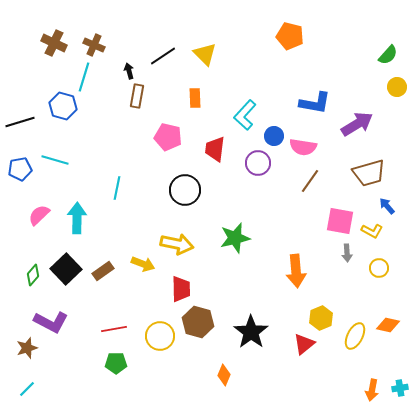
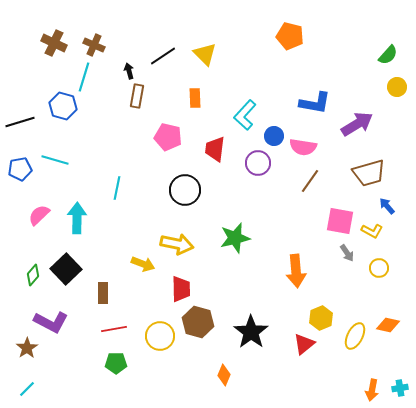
gray arrow at (347, 253): rotated 30 degrees counterclockwise
brown rectangle at (103, 271): moved 22 px down; rotated 55 degrees counterclockwise
brown star at (27, 348): rotated 15 degrees counterclockwise
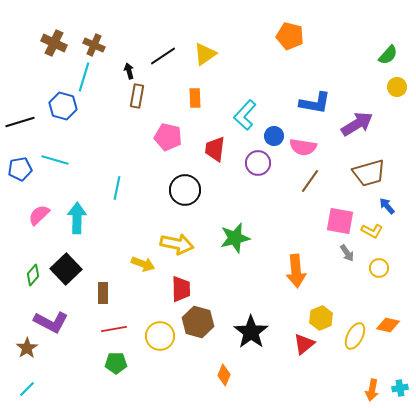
yellow triangle at (205, 54): rotated 40 degrees clockwise
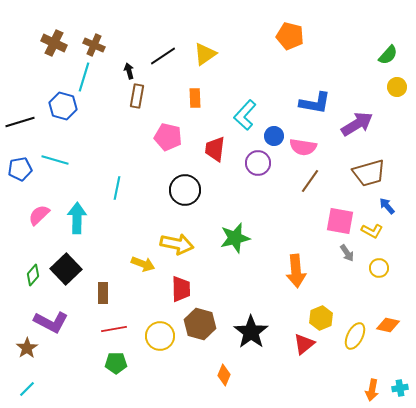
brown hexagon at (198, 322): moved 2 px right, 2 px down
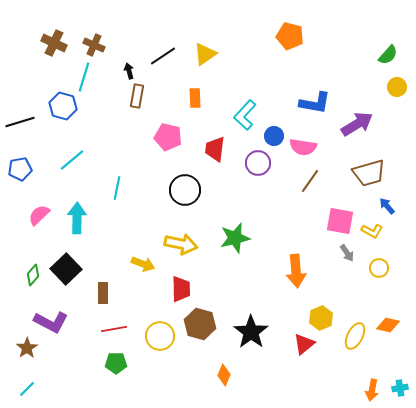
cyan line at (55, 160): moved 17 px right; rotated 56 degrees counterclockwise
yellow arrow at (177, 244): moved 4 px right
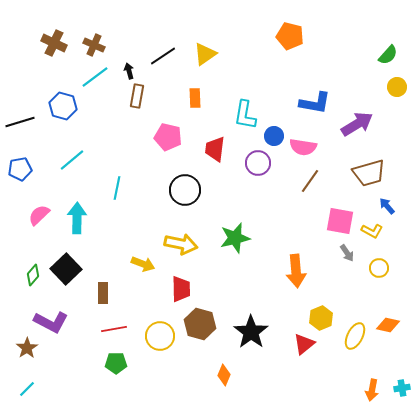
cyan line at (84, 77): moved 11 px right; rotated 36 degrees clockwise
cyan L-shape at (245, 115): rotated 32 degrees counterclockwise
cyan cross at (400, 388): moved 2 px right
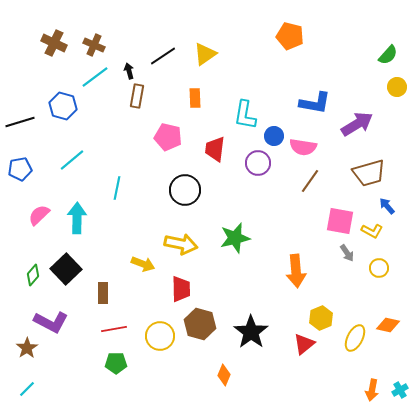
yellow ellipse at (355, 336): moved 2 px down
cyan cross at (402, 388): moved 2 px left, 2 px down; rotated 21 degrees counterclockwise
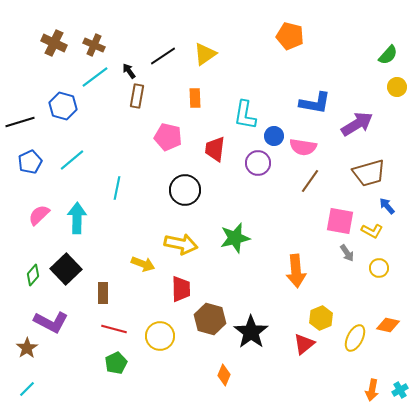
black arrow at (129, 71): rotated 21 degrees counterclockwise
blue pentagon at (20, 169): moved 10 px right, 7 px up; rotated 15 degrees counterclockwise
brown hexagon at (200, 324): moved 10 px right, 5 px up
red line at (114, 329): rotated 25 degrees clockwise
green pentagon at (116, 363): rotated 25 degrees counterclockwise
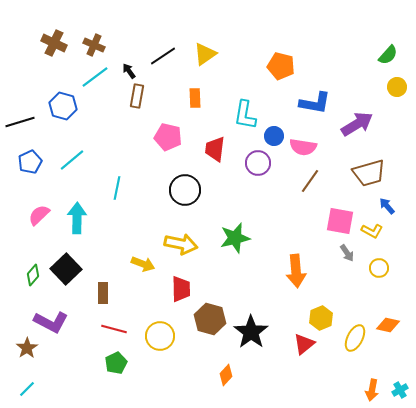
orange pentagon at (290, 36): moved 9 px left, 30 px down
orange diamond at (224, 375): moved 2 px right; rotated 20 degrees clockwise
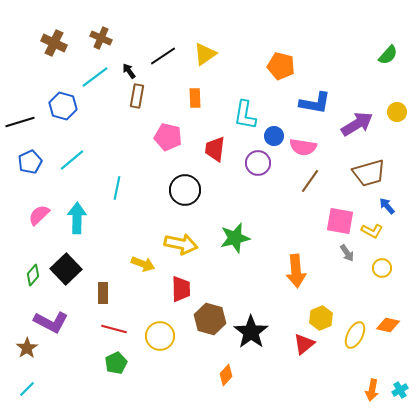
brown cross at (94, 45): moved 7 px right, 7 px up
yellow circle at (397, 87): moved 25 px down
yellow circle at (379, 268): moved 3 px right
yellow ellipse at (355, 338): moved 3 px up
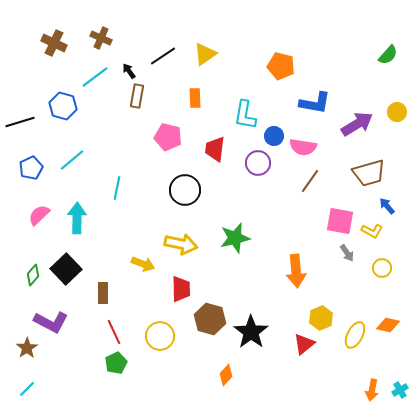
blue pentagon at (30, 162): moved 1 px right, 6 px down
red line at (114, 329): moved 3 px down; rotated 50 degrees clockwise
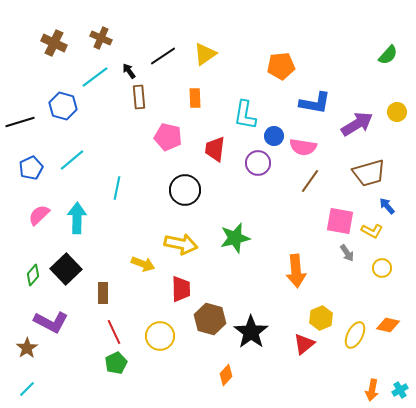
orange pentagon at (281, 66): rotated 20 degrees counterclockwise
brown rectangle at (137, 96): moved 2 px right, 1 px down; rotated 15 degrees counterclockwise
